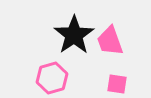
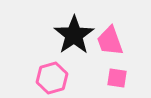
pink square: moved 6 px up
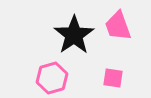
pink trapezoid: moved 8 px right, 15 px up
pink square: moved 4 px left
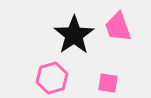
pink trapezoid: moved 1 px down
pink square: moved 5 px left, 5 px down
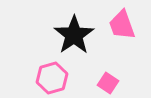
pink trapezoid: moved 4 px right, 2 px up
pink square: rotated 25 degrees clockwise
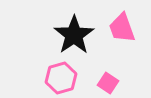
pink trapezoid: moved 3 px down
pink hexagon: moved 9 px right
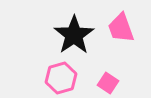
pink trapezoid: moved 1 px left
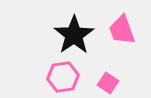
pink trapezoid: moved 1 px right, 2 px down
pink hexagon: moved 2 px right, 1 px up; rotated 8 degrees clockwise
